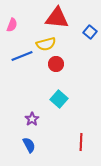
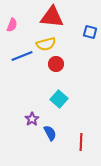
red triangle: moved 5 px left, 1 px up
blue square: rotated 24 degrees counterclockwise
blue semicircle: moved 21 px right, 12 px up
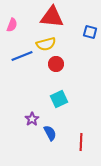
cyan square: rotated 24 degrees clockwise
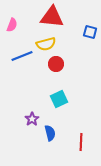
blue semicircle: rotated 14 degrees clockwise
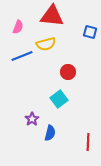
red triangle: moved 1 px up
pink semicircle: moved 6 px right, 2 px down
red circle: moved 12 px right, 8 px down
cyan square: rotated 12 degrees counterclockwise
blue semicircle: rotated 28 degrees clockwise
red line: moved 7 px right
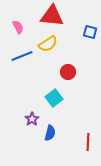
pink semicircle: rotated 48 degrees counterclockwise
yellow semicircle: moved 2 px right; rotated 18 degrees counterclockwise
cyan square: moved 5 px left, 1 px up
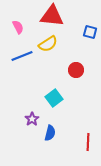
red circle: moved 8 px right, 2 px up
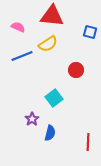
pink semicircle: rotated 40 degrees counterclockwise
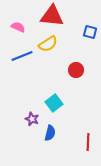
cyan square: moved 5 px down
purple star: rotated 16 degrees counterclockwise
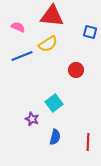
blue semicircle: moved 5 px right, 4 px down
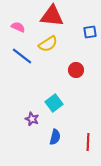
blue square: rotated 24 degrees counterclockwise
blue line: rotated 60 degrees clockwise
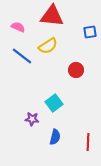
yellow semicircle: moved 2 px down
purple star: rotated 16 degrees counterclockwise
